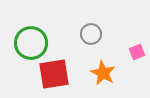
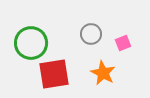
pink square: moved 14 px left, 9 px up
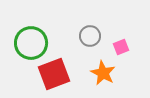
gray circle: moved 1 px left, 2 px down
pink square: moved 2 px left, 4 px down
red square: rotated 12 degrees counterclockwise
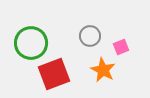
orange star: moved 3 px up
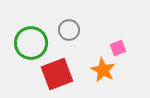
gray circle: moved 21 px left, 6 px up
pink square: moved 3 px left, 1 px down
red square: moved 3 px right
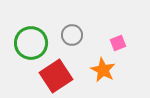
gray circle: moved 3 px right, 5 px down
pink square: moved 5 px up
red square: moved 1 px left, 2 px down; rotated 12 degrees counterclockwise
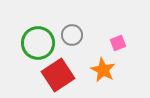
green circle: moved 7 px right
red square: moved 2 px right, 1 px up
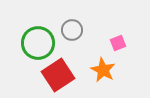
gray circle: moved 5 px up
